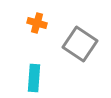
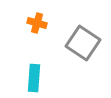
gray square: moved 3 px right, 1 px up
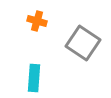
orange cross: moved 2 px up
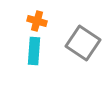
cyan rectangle: moved 27 px up
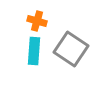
gray square: moved 12 px left, 6 px down
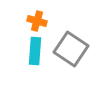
cyan rectangle: moved 1 px right
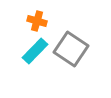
cyan rectangle: rotated 40 degrees clockwise
